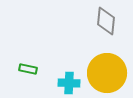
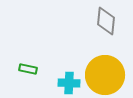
yellow circle: moved 2 px left, 2 px down
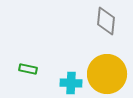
yellow circle: moved 2 px right, 1 px up
cyan cross: moved 2 px right
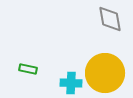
gray diamond: moved 4 px right, 2 px up; rotated 16 degrees counterclockwise
yellow circle: moved 2 px left, 1 px up
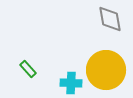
green rectangle: rotated 36 degrees clockwise
yellow circle: moved 1 px right, 3 px up
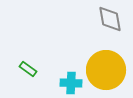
green rectangle: rotated 12 degrees counterclockwise
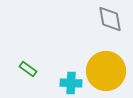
yellow circle: moved 1 px down
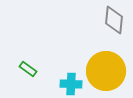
gray diamond: moved 4 px right, 1 px down; rotated 16 degrees clockwise
cyan cross: moved 1 px down
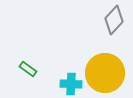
gray diamond: rotated 36 degrees clockwise
yellow circle: moved 1 px left, 2 px down
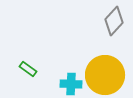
gray diamond: moved 1 px down
yellow circle: moved 2 px down
